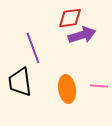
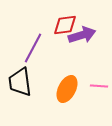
red diamond: moved 5 px left, 7 px down
purple line: rotated 48 degrees clockwise
orange ellipse: rotated 36 degrees clockwise
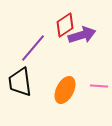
red diamond: rotated 25 degrees counterclockwise
purple line: rotated 12 degrees clockwise
orange ellipse: moved 2 px left, 1 px down
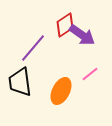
purple arrow: rotated 52 degrees clockwise
pink line: moved 9 px left, 12 px up; rotated 42 degrees counterclockwise
orange ellipse: moved 4 px left, 1 px down
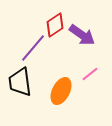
red diamond: moved 10 px left
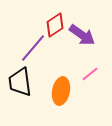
orange ellipse: rotated 16 degrees counterclockwise
